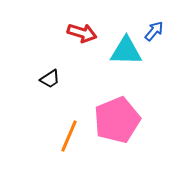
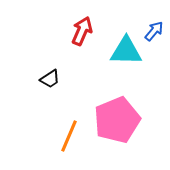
red arrow: moved 2 px up; rotated 84 degrees counterclockwise
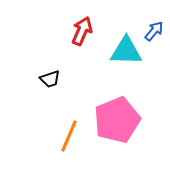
black trapezoid: rotated 15 degrees clockwise
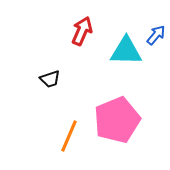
blue arrow: moved 2 px right, 4 px down
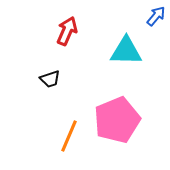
red arrow: moved 15 px left
blue arrow: moved 19 px up
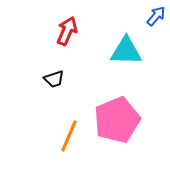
black trapezoid: moved 4 px right
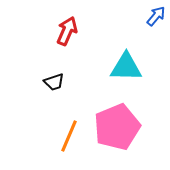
cyan triangle: moved 16 px down
black trapezoid: moved 3 px down
pink pentagon: moved 7 px down
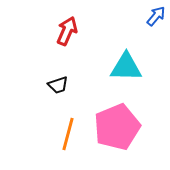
black trapezoid: moved 4 px right, 3 px down
orange line: moved 1 px left, 2 px up; rotated 8 degrees counterclockwise
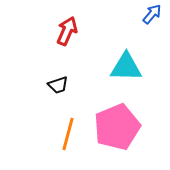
blue arrow: moved 4 px left, 2 px up
